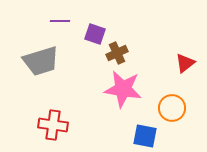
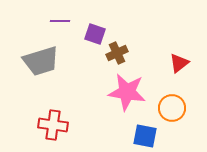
red triangle: moved 6 px left
pink star: moved 4 px right, 3 px down
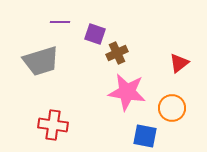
purple line: moved 1 px down
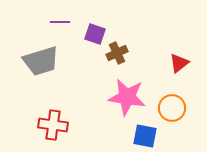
pink star: moved 5 px down
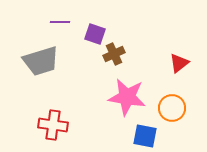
brown cross: moved 3 px left, 1 px down
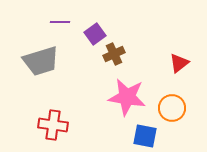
purple square: rotated 35 degrees clockwise
